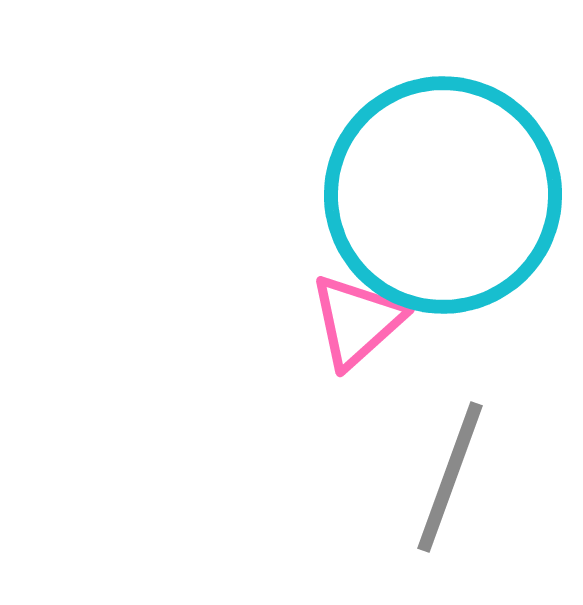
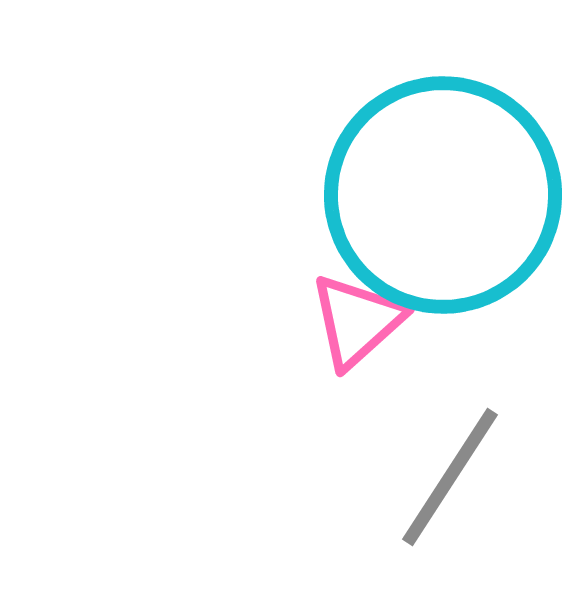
gray line: rotated 13 degrees clockwise
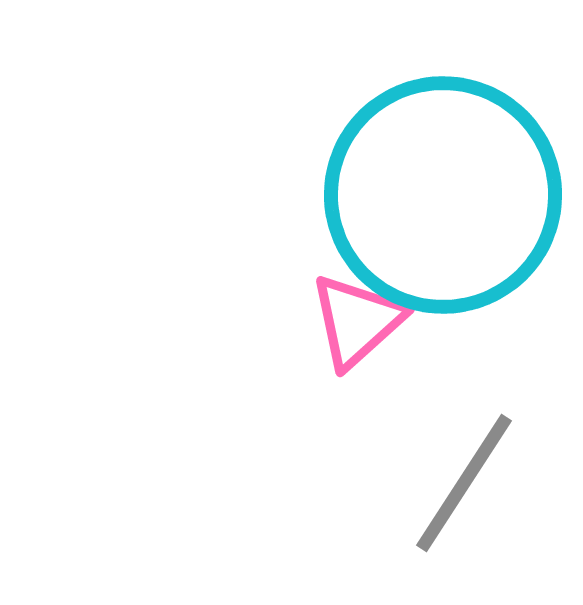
gray line: moved 14 px right, 6 px down
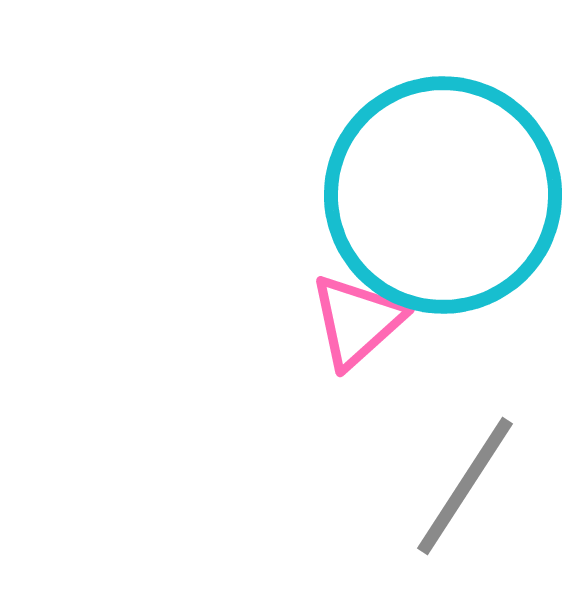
gray line: moved 1 px right, 3 px down
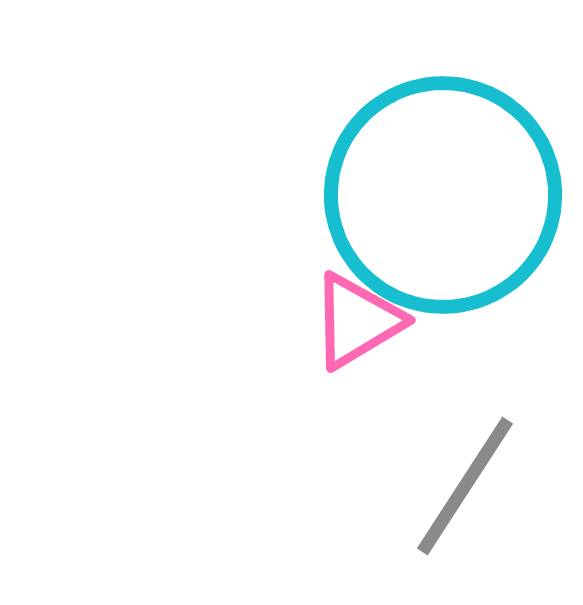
pink triangle: rotated 11 degrees clockwise
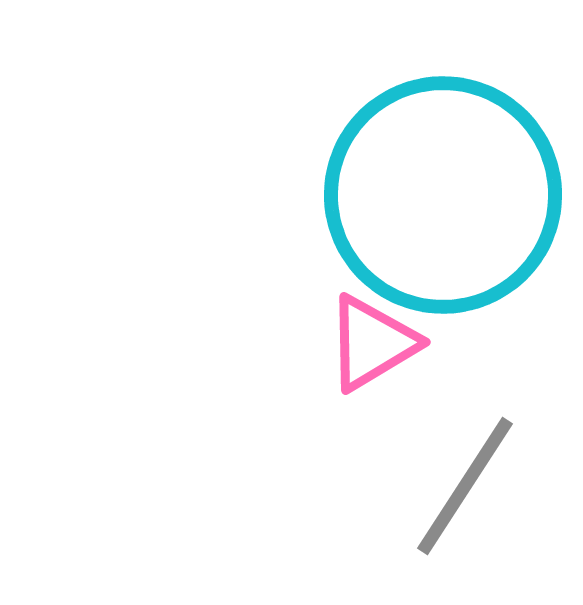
pink triangle: moved 15 px right, 22 px down
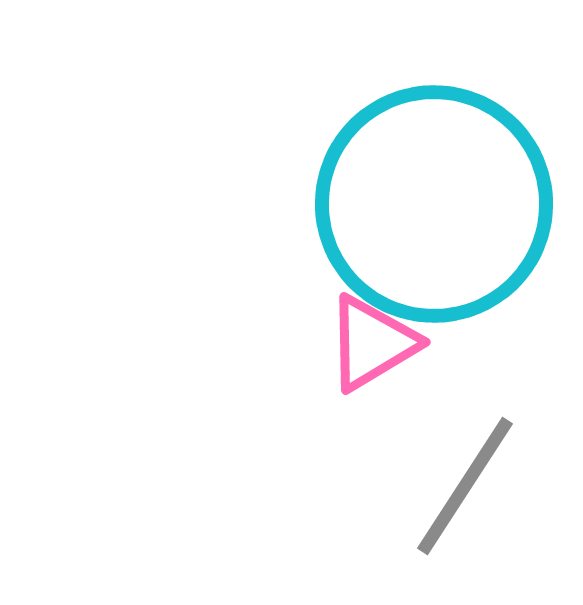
cyan circle: moved 9 px left, 9 px down
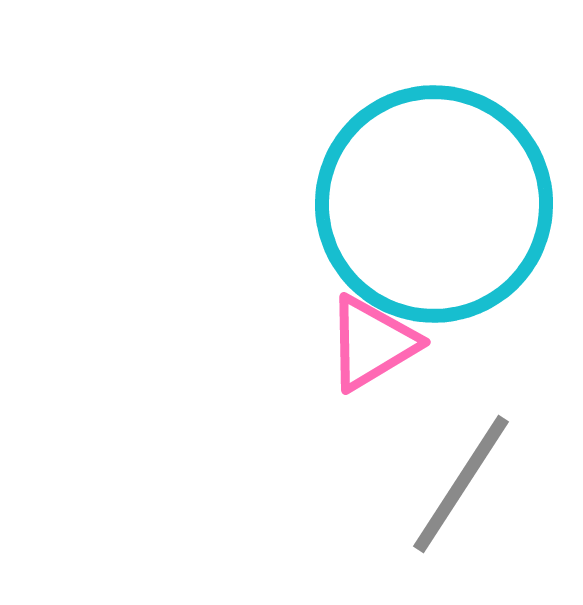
gray line: moved 4 px left, 2 px up
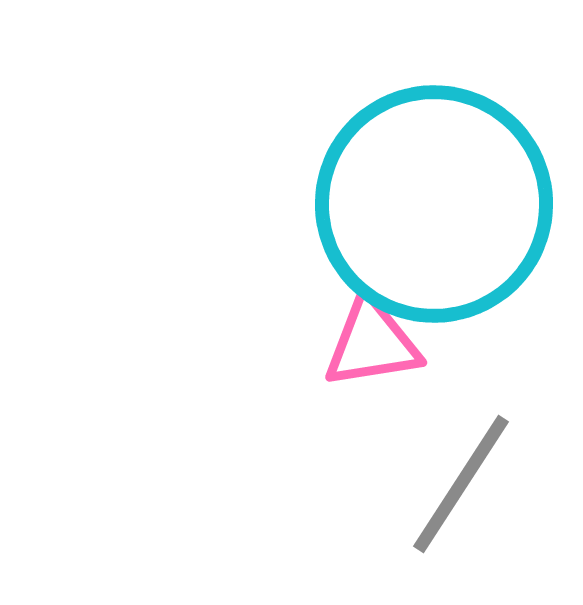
pink triangle: rotated 22 degrees clockwise
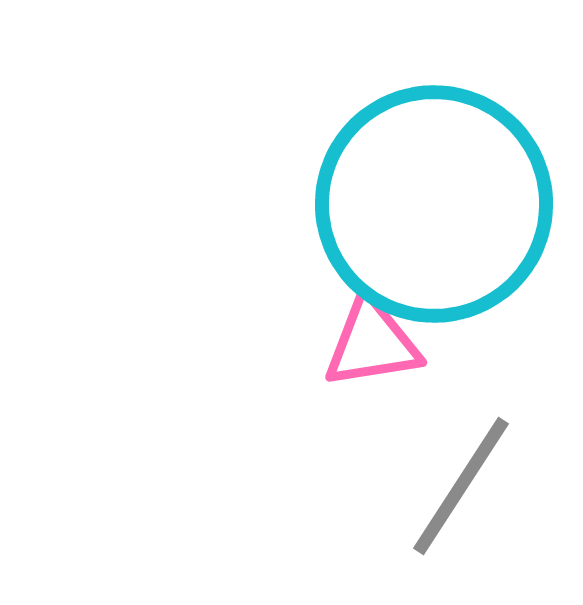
gray line: moved 2 px down
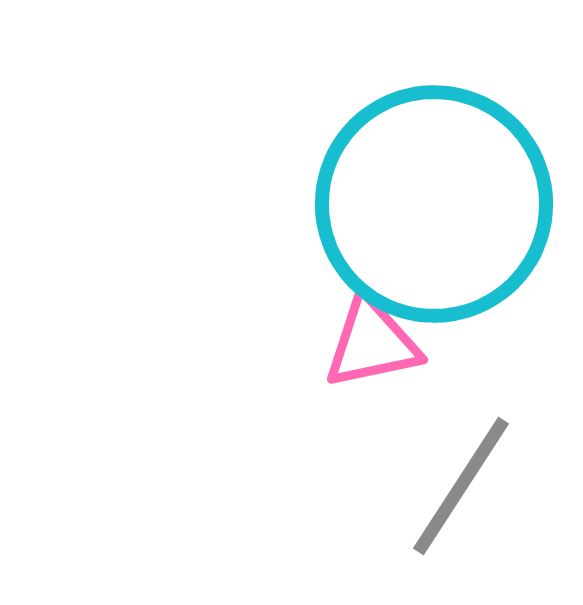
pink triangle: rotated 3 degrees counterclockwise
